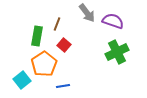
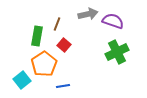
gray arrow: moved 1 px right, 1 px down; rotated 66 degrees counterclockwise
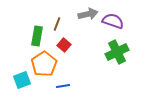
cyan square: rotated 18 degrees clockwise
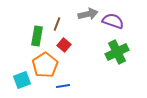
orange pentagon: moved 1 px right, 1 px down
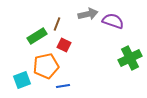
green rectangle: rotated 48 degrees clockwise
red square: rotated 16 degrees counterclockwise
green cross: moved 13 px right, 6 px down
orange pentagon: moved 1 px right, 1 px down; rotated 20 degrees clockwise
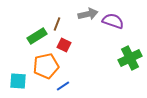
cyan square: moved 4 px left, 1 px down; rotated 24 degrees clockwise
blue line: rotated 24 degrees counterclockwise
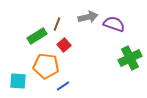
gray arrow: moved 3 px down
purple semicircle: moved 1 px right, 3 px down
red square: rotated 24 degrees clockwise
orange pentagon: rotated 20 degrees clockwise
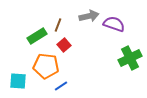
gray arrow: moved 1 px right, 1 px up
brown line: moved 1 px right, 1 px down
blue line: moved 2 px left
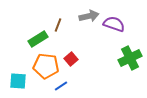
green rectangle: moved 1 px right, 3 px down
red square: moved 7 px right, 14 px down
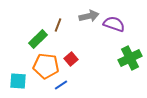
green rectangle: rotated 12 degrees counterclockwise
blue line: moved 1 px up
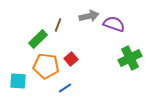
blue line: moved 4 px right, 3 px down
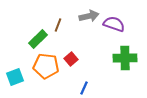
green cross: moved 5 px left; rotated 25 degrees clockwise
cyan square: moved 3 px left, 4 px up; rotated 24 degrees counterclockwise
blue line: moved 19 px right; rotated 32 degrees counterclockwise
